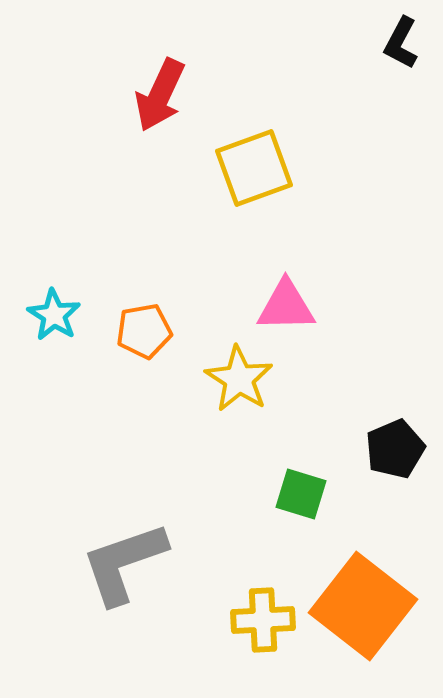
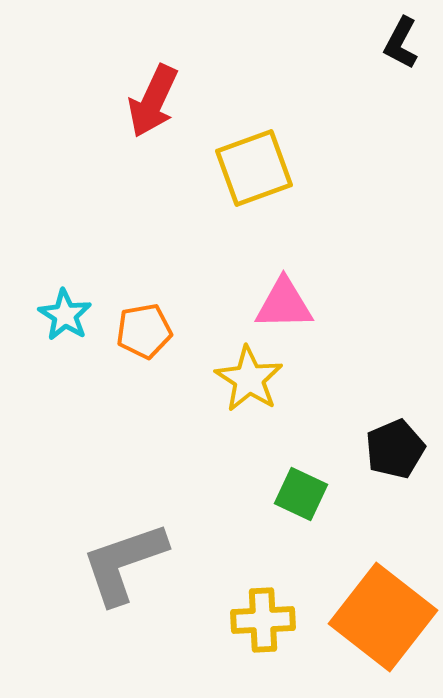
red arrow: moved 7 px left, 6 px down
pink triangle: moved 2 px left, 2 px up
cyan star: moved 11 px right
yellow star: moved 10 px right
green square: rotated 8 degrees clockwise
orange square: moved 20 px right, 11 px down
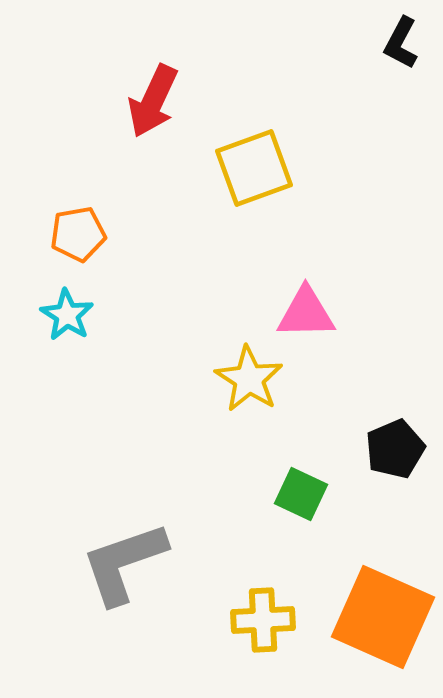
pink triangle: moved 22 px right, 9 px down
cyan star: moved 2 px right
orange pentagon: moved 66 px left, 97 px up
orange square: rotated 14 degrees counterclockwise
